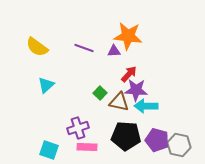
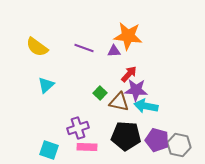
cyan arrow: rotated 10 degrees clockwise
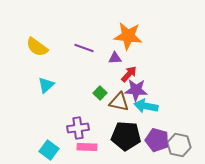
purple triangle: moved 1 px right, 7 px down
purple cross: rotated 10 degrees clockwise
cyan square: rotated 18 degrees clockwise
